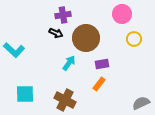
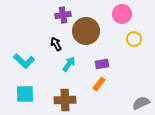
black arrow: moved 11 px down; rotated 144 degrees counterclockwise
brown circle: moved 7 px up
cyan L-shape: moved 10 px right, 11 px down
cyan arrow: moved 1 px down
brown cross: rotated 30 degrees counterclockwise
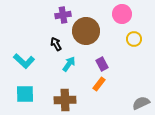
purple rectangle: rotated 72 degrees clockwise
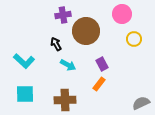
cyan arrow: moved 1 px left, 1 px down; rotated 84 degrees clockwise
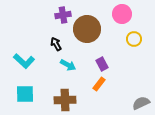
brown circle: moved 1 px right, 2 px up
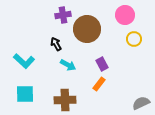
pink circle: moved 3 px right, 1 px down
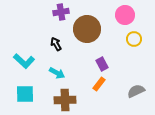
purple cross: moved 2 px left, 3 px up
cyan arrow: moved 11 px left, 8 px down
gray semicircle: moved 5 px left, 12 px up
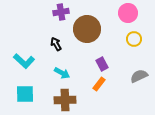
pink circle: moved 3 px right, 2 px up
cyan arrow: moved 5 px right
gray semicircle: moved 3 px right, 15 px up
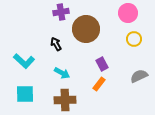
brown circle: moved 1 px left
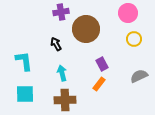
cyan L-shape: rotated 140 degrees counterclockwise
cyan arrow: rotated 133 degrees counterclockwise
